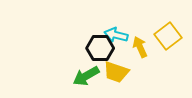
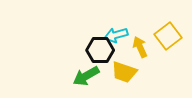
cyan arrow: rotated 30 degrees counterclockwise
black hexagon: moved 2 px down
yellow trapezoid: moved 8 px right
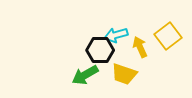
yellow trapezoid: moved 2 px down
green arrow: moved 1 px left, 1 px up
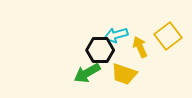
green arrow: moved 2 px right, 2 px up
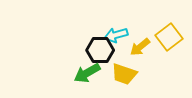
yellow square: moved 1 px right, 1 px down
yellow arrow: rotated 105 degrees counterclockwise
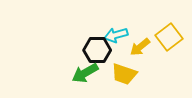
black hexagon: moved 3 px left
green arrow: moved 2 px left
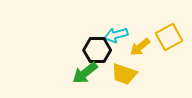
yellow square: rotated 8 degrees clockwise
green arrow: rotated 8 degrees counterclockwise
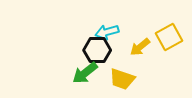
cyan arrow: moved 9 px left, 3 px up
yellow trapezoid: moved 2 px left, 5 px down
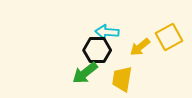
cyan arrow: rotated 20 degrees clockwise
yellow trapezoid: rotated 80 degrees clockwise
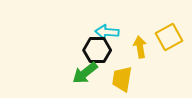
yellow arrow: rotated 120 degrees clockwise
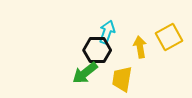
cyan arrow: rotated 105 degrees clockwise
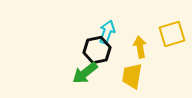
yellow square: moved 3 px right, 3 px up; rotated 12 degrees clockwise
black hexagon: rotated 12 degrees counterclockwise
yellow trapezoid: moved 10 px right, 3 px up
